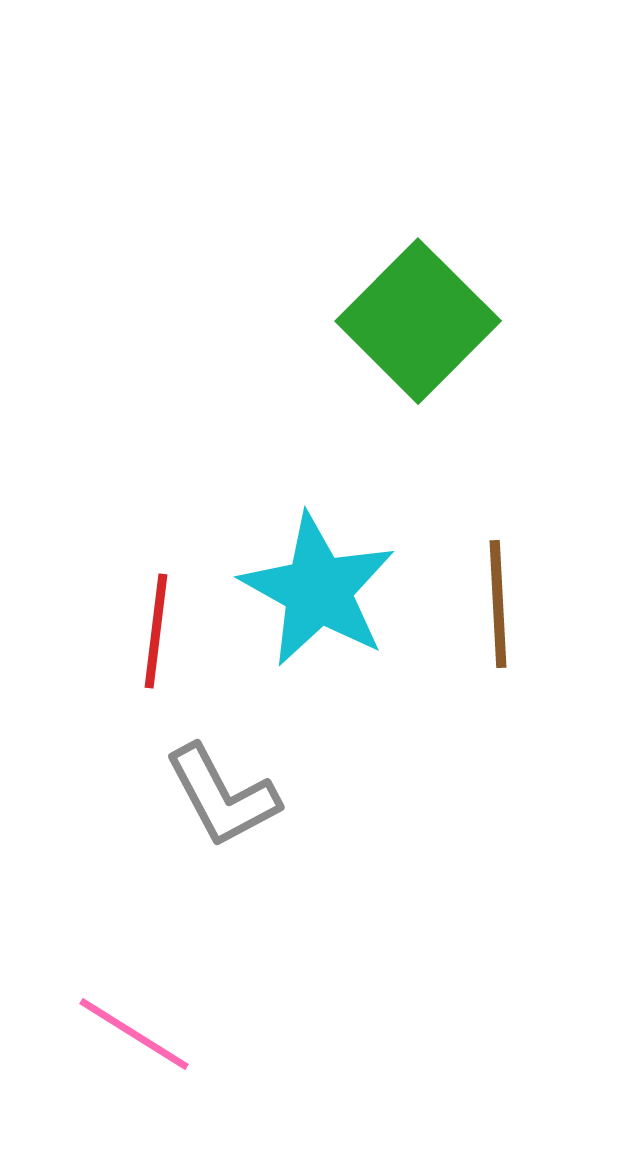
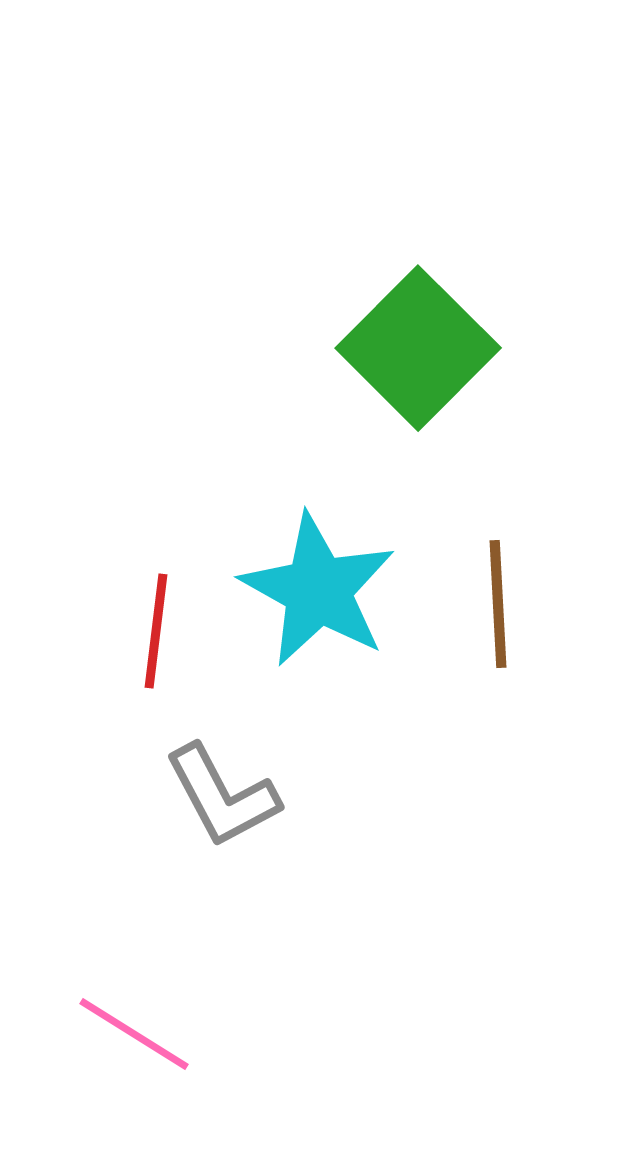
green square: moved 27 px down
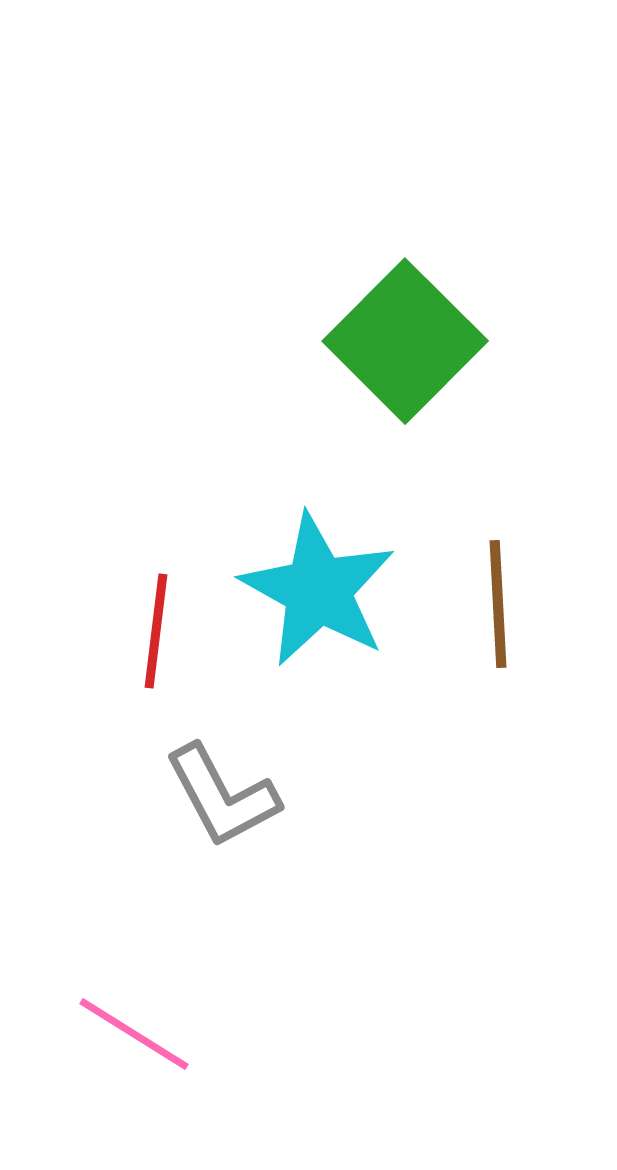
green square: moved 13 px left, 7 px up
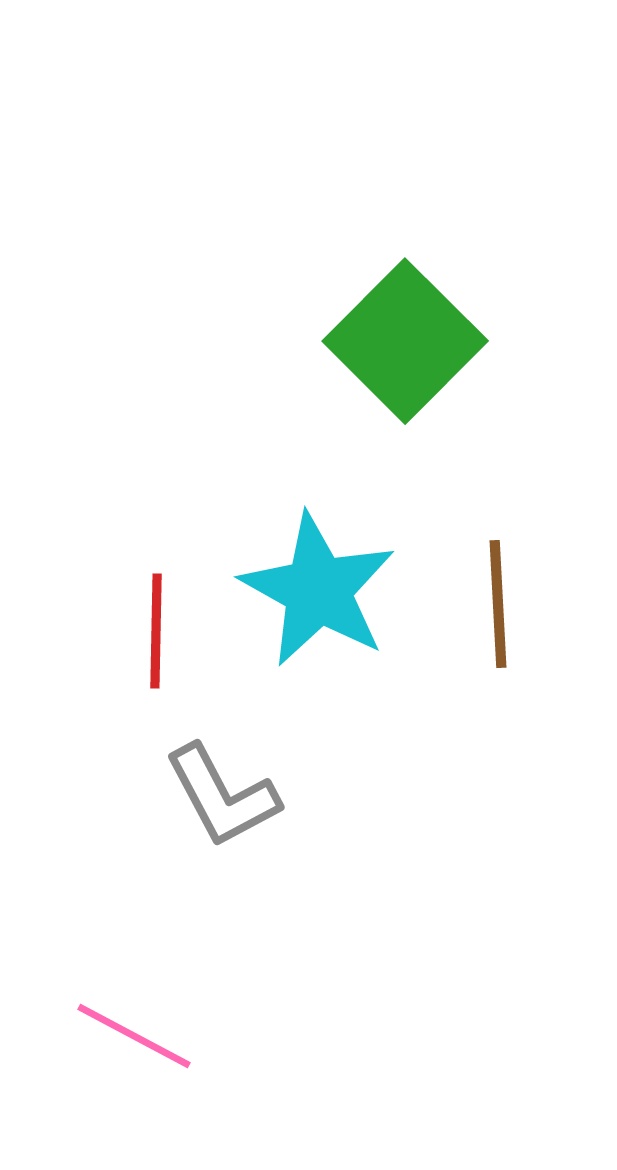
red line: rotated 6 degrees counterclockwise
pink line: moved 2 px down; rotated 4 degrees counterclockwise
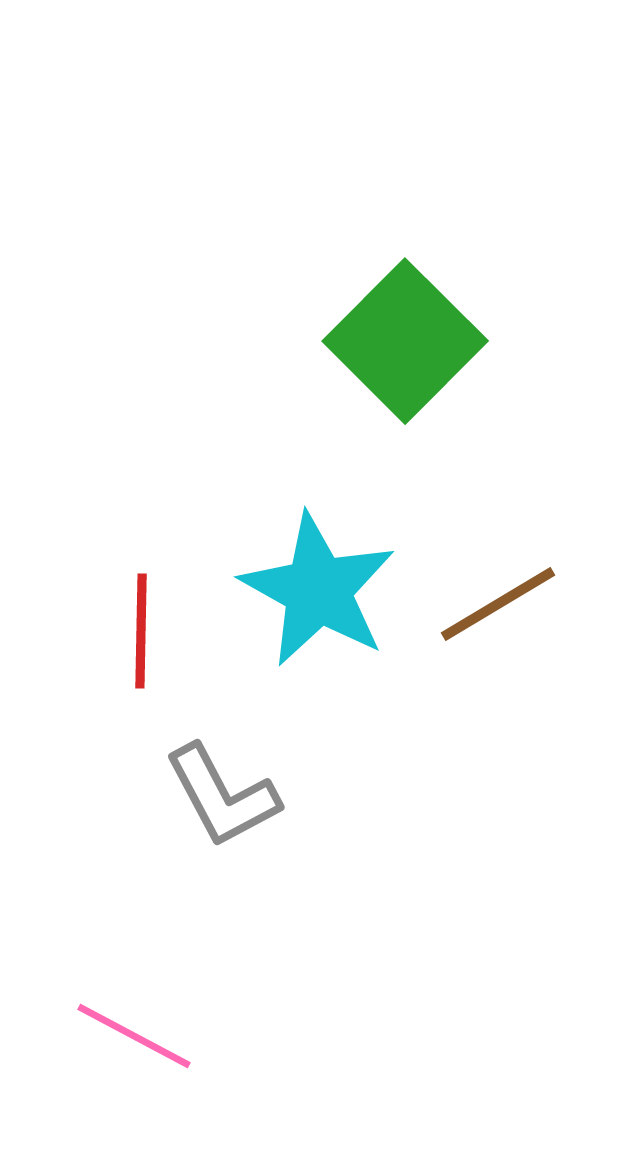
brown line: rotated 62 degrees clockwise
red line: moved 15 px left
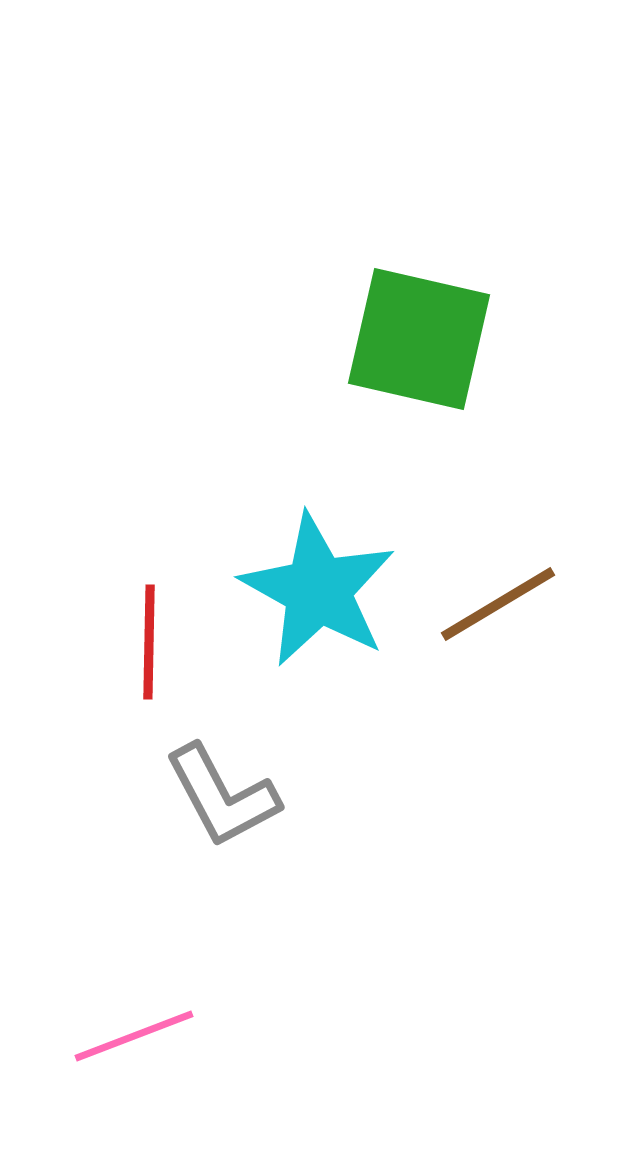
green square: moved 14 px right, 2 px up; rotated 32 degrees counterclockwise
red line: moved 8 px right, 11 px down
pink line: rotated 49 degrees counterclockwise
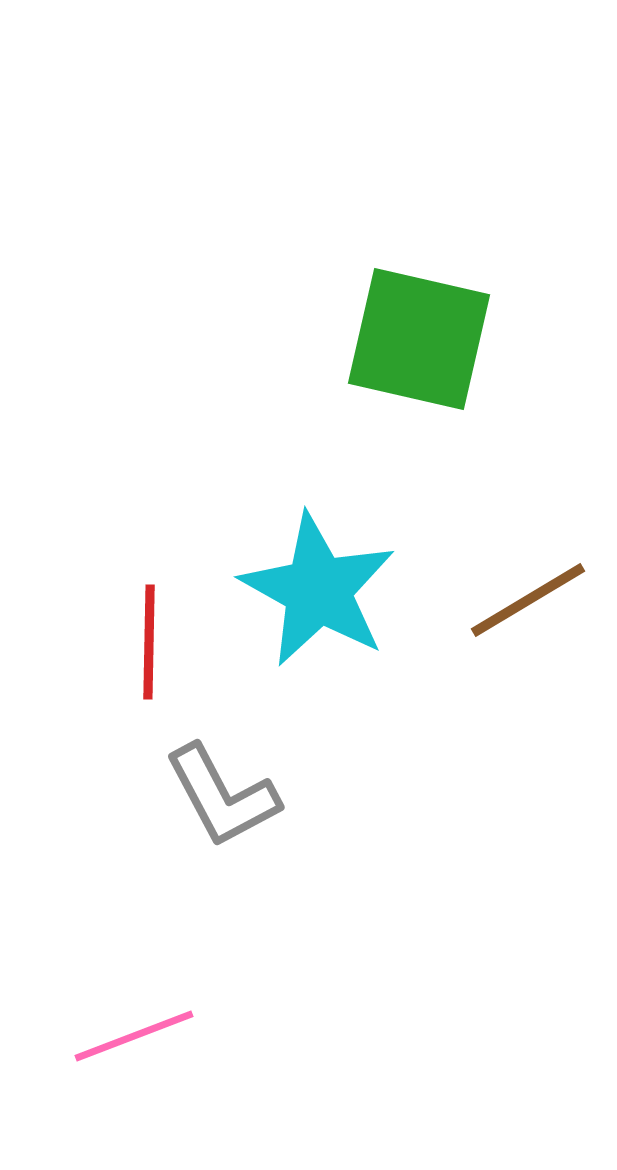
brown line: moved 30 px right, 4 px up
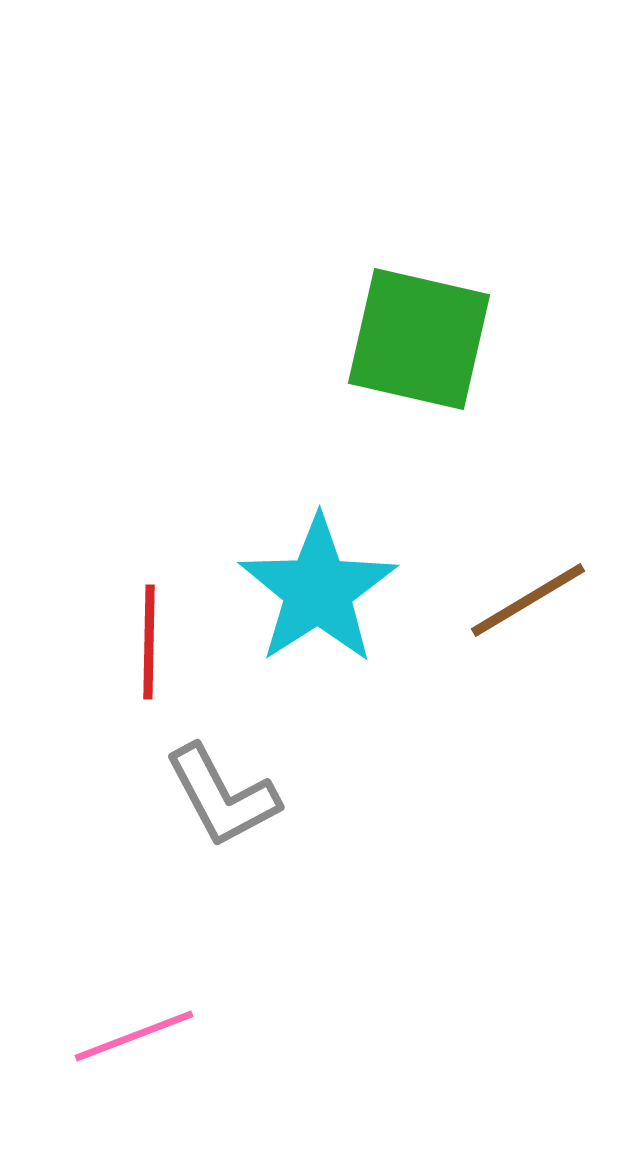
cyan star: rotated 10 degrees clockwise
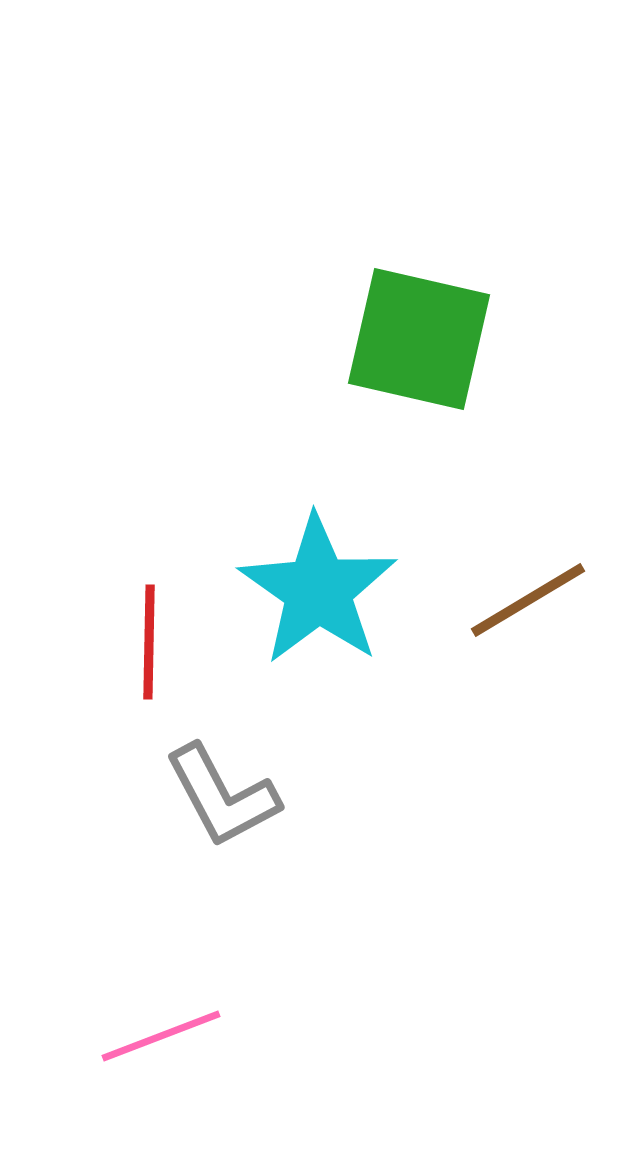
cyan star: rotated 4 degrees counterclockwise
pink line: moved 27 px right
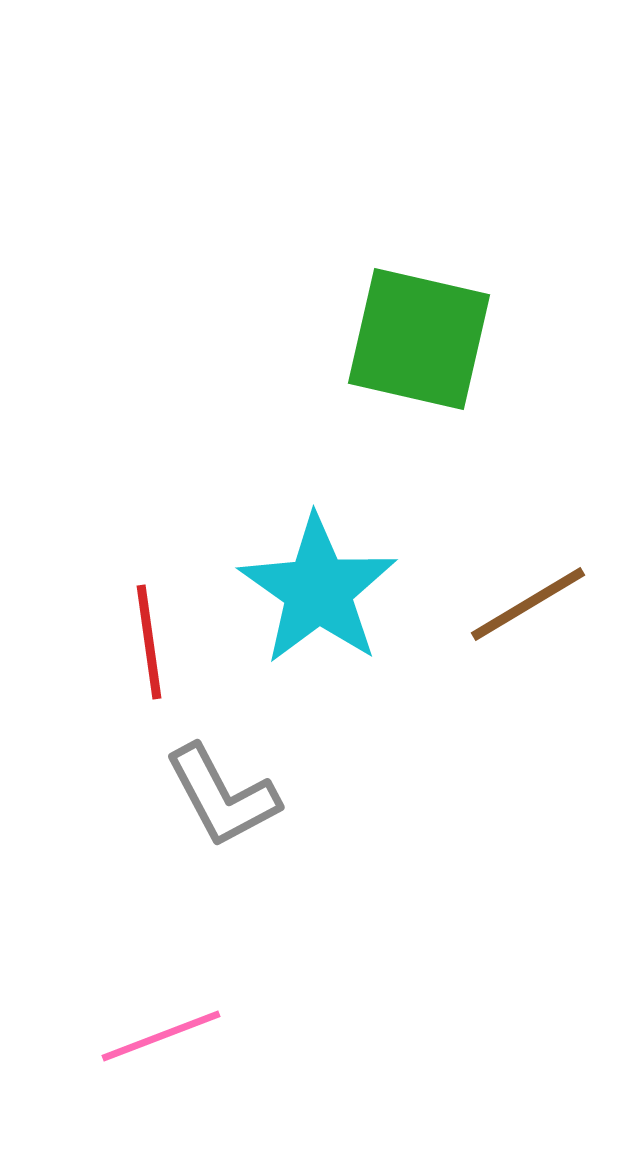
brown line: moved 4 px down
red line: rotated 9 degrees counterclockwise
